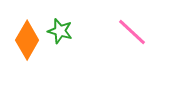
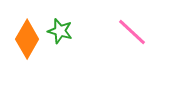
orange diamond: moved 1 px up
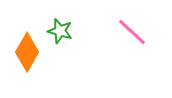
orange diamond: moved 13 px down
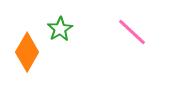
green star: moved 2 px up; rotated 25 degrees clockwise
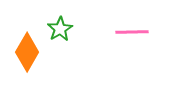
pink line: rotated 44 degrees counterclockwise
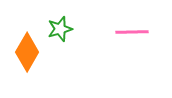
green star: rotated 15 degrees clockwise
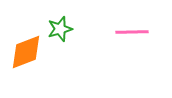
orange diamond: moved 1 px left; rotated 39 degrees clockwise
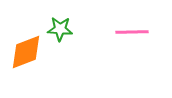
green star: rotated 20 degrees clockwise
